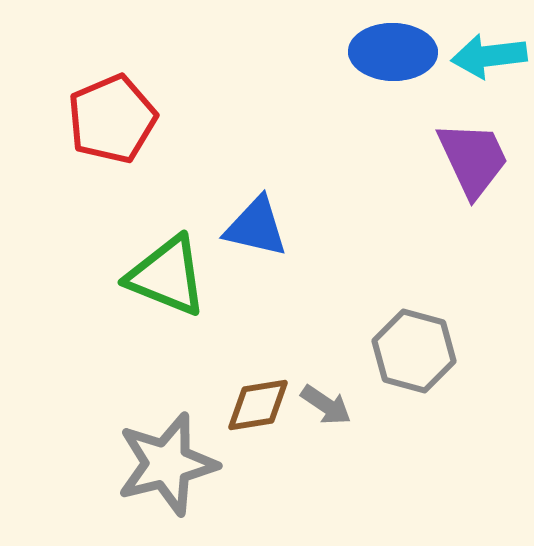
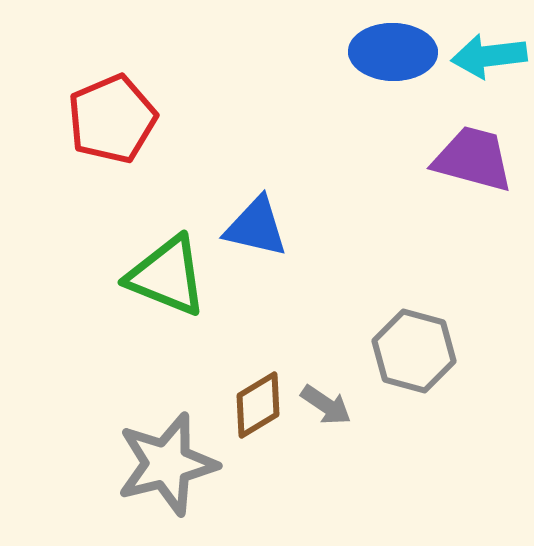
purple trapezoid: rotated 50 degrees counterclockwise
brown diamond: rotated 22 degrees counterclockwise
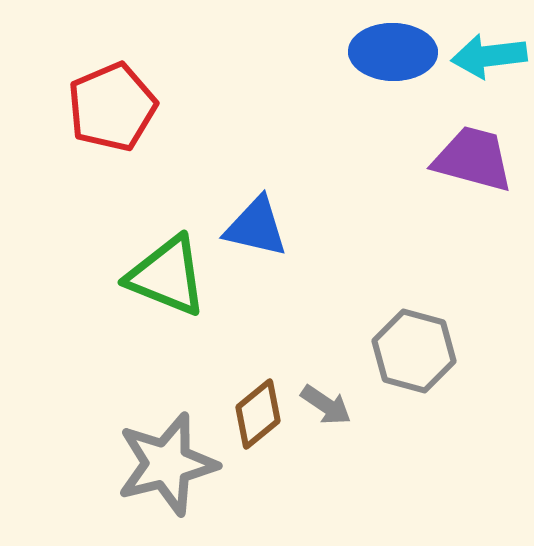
red pentagon: moved 12 px up
brown diamond: moved 9 px down; rotated 8 degrees counterclockwise
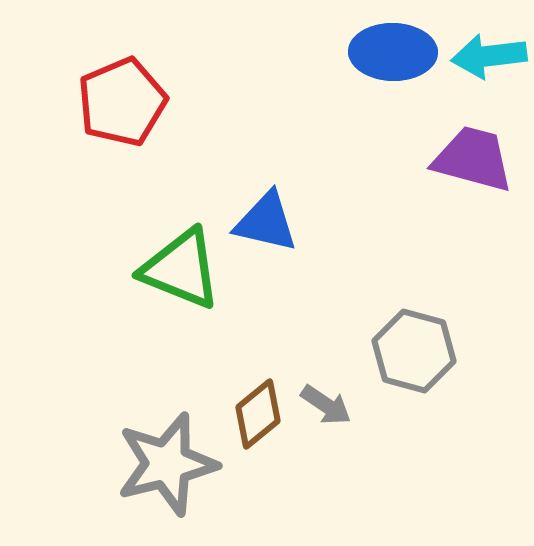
red pentagon: moved 10 px right, 5 px up
blue triangle: moved 10 px right, 5 px up
green triangle: moved 14 px right, 7 px up
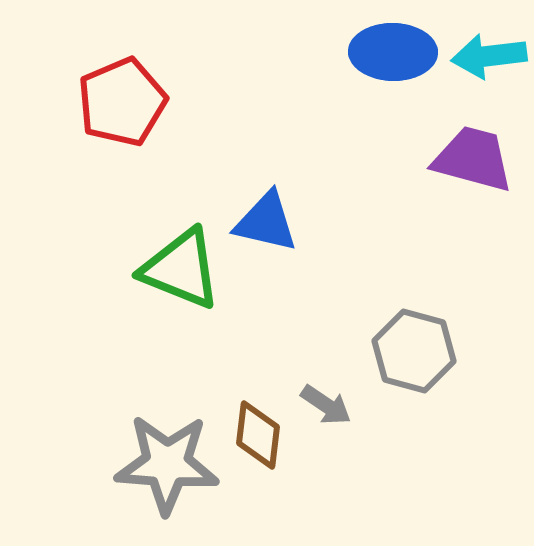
brown diamond: moved 21 px down; rotated 44 degrees counterclockwise
gray star: rotated 18 degrees clockwise
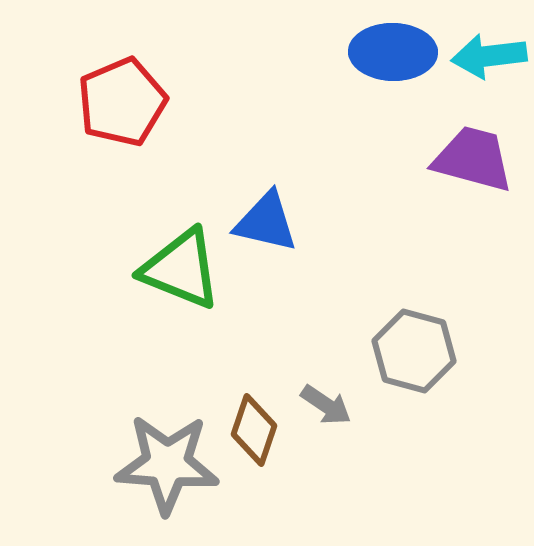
brown diamond: moved 4 px left, 5 px up; rotated 12 degrees clockwise
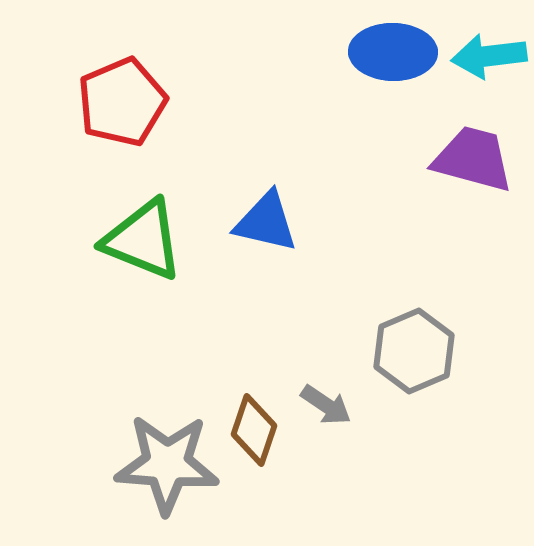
green triangle: moved 38 px left, 29 px up
gray hexagon: rotated 22 degrees clockwise
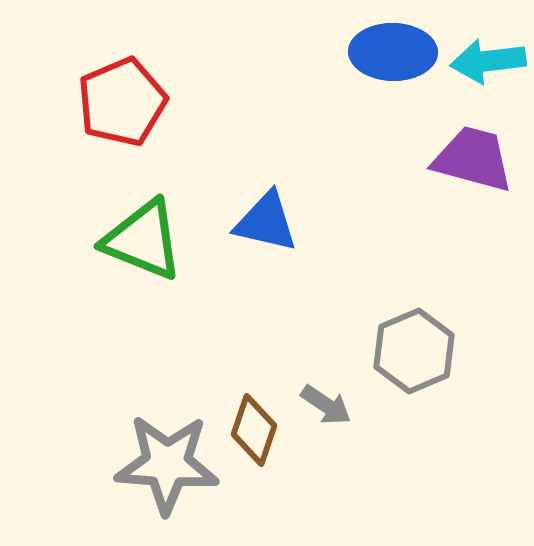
cyan arrow: moved 1 px left, 5 px down
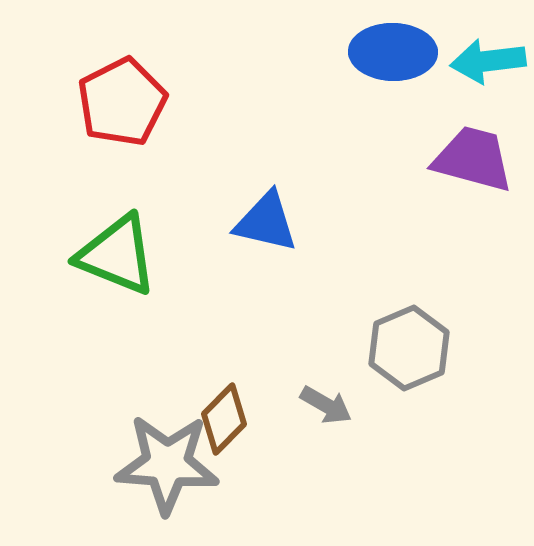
red pentagon: rotated 4 degrees counterclockwise
green triangle: moved 26 px left, 15 px down
gray hexagon: moved 5 px left, 3 px up
gray arrow: rotated 4 degrees counterclockwise
brown diamond: moved 30 px left, 11 px up; rotated 26 degrees clockwise
